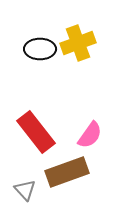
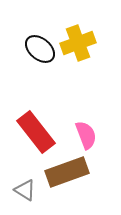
black ellipse: rotated 40 degrees clockwise
pink semicircle: moved 4 px left; rotated 56 degrees counterclockwise
gray triangle: rotated 15 degrees counterclockwise
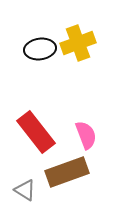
black ellipse: rotated 48 degrees counterclockwise
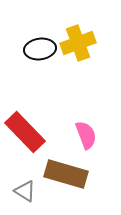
red rectangle: moved 11 px left; rotated 6 degrees counterclockwise
brown rectangle: moved 1 px left, 2 px down; rotated 36 degrees clockwise
gray triangle: moved 1 px down
